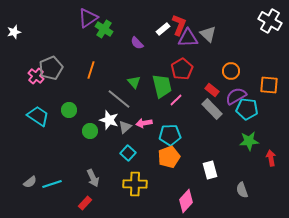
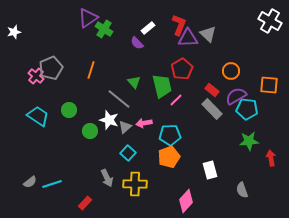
white rectangle at (163, 29): moved 15 px left, 1 px up
gray arrow at (93, 178): moved 14 px right
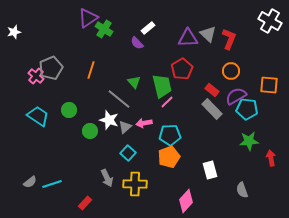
red L-shape at (179, 25): moved 50 px right, 14 px down
pink line at (176, 100): moved 9 px left, 2 px down
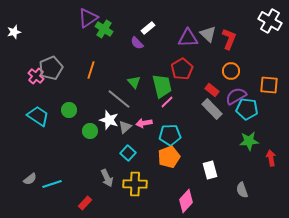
gray semicircle at (30, 182): moved 3 px up
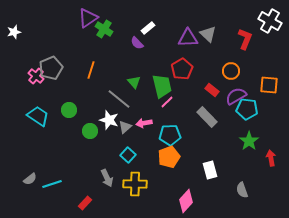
red L-shape at (229, 39): moved 16 px right
gray rectangle at (212, 109): moved 5 px left, 8 px down
green star at (249, 141): rotated 30 degrees counterclockwise
cyan square at (128, 153): moved 2 px down
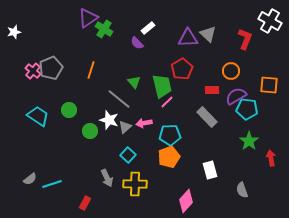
pink cross at (36, 76): moved 3 px left, 5 px up
red rectangle at (212, 90): rotated 40 degrees counterclockwise
red rectangle at (85, 203): rotated 16 degrees counterclockwise
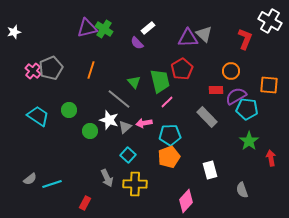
purple triangle at (88, 18): moved 1 px left, 10 px down; rotated 20 degrees clockwise
gray triangle at (208, 34): moved 4 px left
green trapezoid at (162, 86): moved 2 px left, 5 px up
red rectangle at (212, 90): moved 4 px right
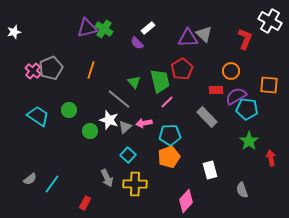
cyan line at (52, 184): rotated 36 degrees counterclockwise
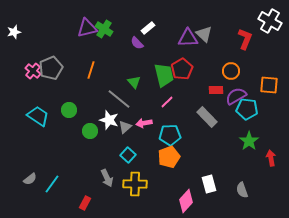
green trapezoid at (160, 81): moved 4 px right, 6 px up
white rectangle at (210, 170): moved 1 px left, 14 px down
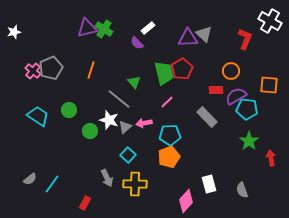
green trapezoid at (164, 75): moved 2 px up
